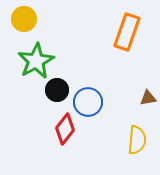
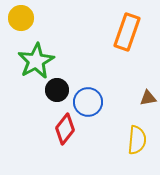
yellow circle: moved 3 px left, 1 px up
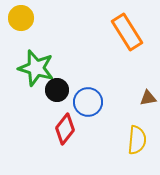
orange rectangle: rotated 51 degrees counterclockwise
green star: moved 7 px down; rotated 27 degrees counterclockwise
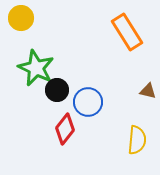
green star: rotated 9 degrees clockwise
brown triangle: moved 7 px up; rotated 24 degrees clockwise
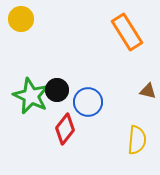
yellow circle: moved 1 px down
green star: moved 5 px left, 28 px down
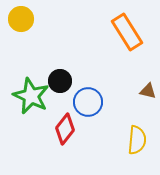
black circle: moved 3 px right, 9 px up
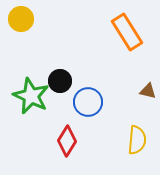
red diamond: moved 2 px right, 12 px down; rotated 8 degrees counterclockwise
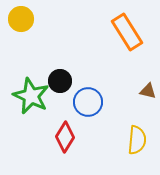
red diamond: moved 2 px left, 4 px up
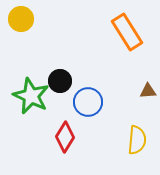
brown triangle: rotated 18 degrees counterclockwise
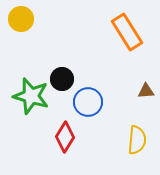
black circle: moved 2 px right, 2 px up
brown triangle: moved 2 px left
green star: rotated 9 degrees counterclockwise
